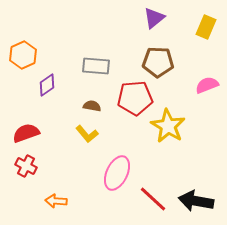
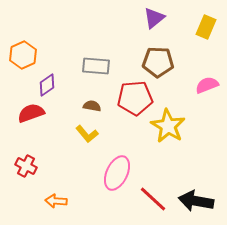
red semicircle: moved 5 px right, 20 px up
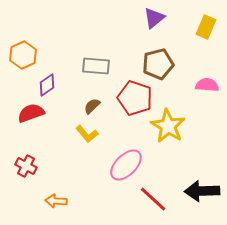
brown pentagon: moved 2 px down; rotated 16 degrees counterclockwise
pink semicircle: rotated 25 degrees clockwise
red pentagon: rotated 24 degrees clockwise
brown semicircle: rotated 54 degrees counterclockwise
pink ellipse: moved 9 px right, 8 px up; rotated 20 degrees clockwise
black arrow: moved 6 px right, 10 px up; rotated 12 degrees counterclockwise
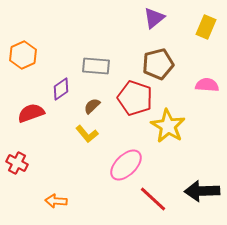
purple diamond: moved 14 px right, 4 px down
red cross: moved 9 px left, 3 px up
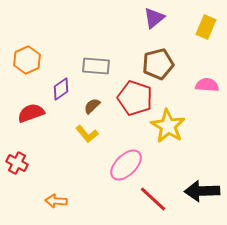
orange hexagon: moved 4 px right, 5 px down
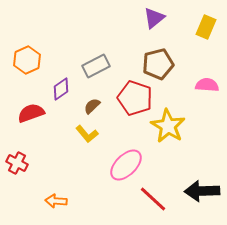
gray rectangle: rotated 32 degrees counterclockwise
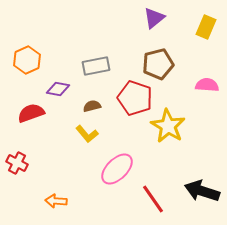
gray rectangle: rotated 16 degrees clockwise
purple diamond: moved 3 px left; rotated 45 degrees clockwise
brown semicircle: rotated 30 degrees clockwise
pink ellipse: moved 9 px left, 4 px down
black arrow: rotated 20 degrees clockwise
red line: rotated 12 degrees clockwise
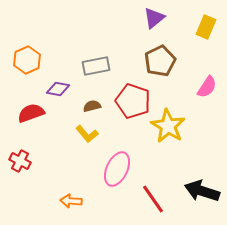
brown pentagon: moved 2 px right, 3 px up; rotated 12 degrees counterclockwise
pink semicircle: moved 2 px down; rotated 120 degrees clockwise
red pentagon: moved 2 px left, 3 px down
red cross: moved 3 px right, 2 px up
pink ellipse: rotated 20 degrees counterclockwise
orange arrow: moved 15 px right
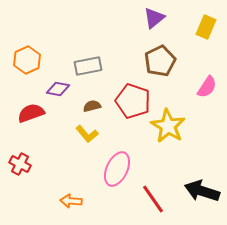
gray rectangle: moved 8 px left
red cross: moved 3 px down
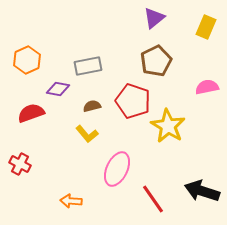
brown pentagon: moved 4 px left
pink semicircle: rotated 135 degrees counterclockwise
